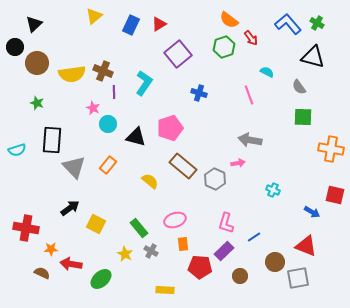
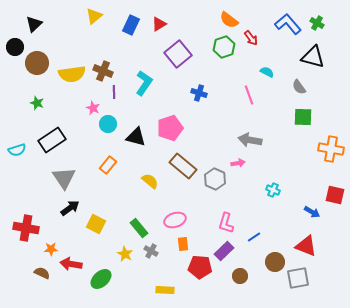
black rectangle at (52, 140): rotated 52 degrees clockwise
gray triangle at (74, 167): moved 10 px left, 11 px down; rotated 10 degrees clockwise
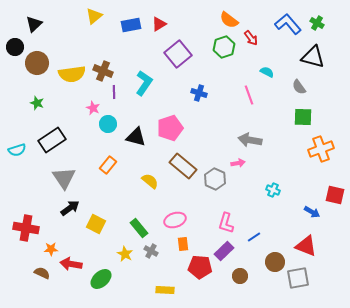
blue rectangle at (131, 25): rotated 54 degrees clockwise
orange cross at (331, 149): moved 10 px left; rotated 30 degrees counterclockwise
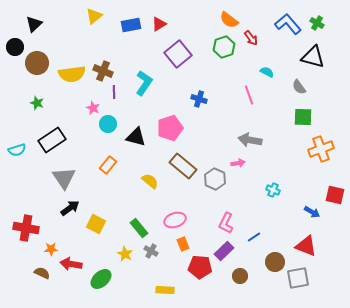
blue cross at (199, 93): moved 6 px down
pink L-shape at (226, 223): rotated 10 degrees clockwise
orange rectangle at (183, 244): rotated 16 degrees counterclockwise
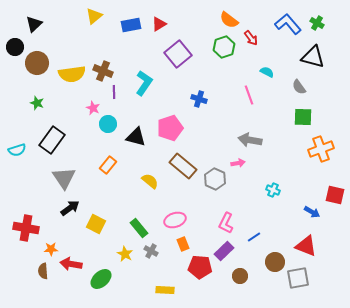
black rectangle at (52, 140): rotated 20 degrees counterclockwise
brown semicircle at (42, 273): moved 1 px right, 2 px up; rotated 119 degrees counterclockwise
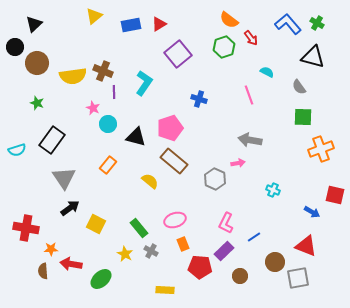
yellow semicircle at (72, 74): moved 1 px right, 2 px down
brown rectangle at (183, 166): moved 9 px left, 5 px up
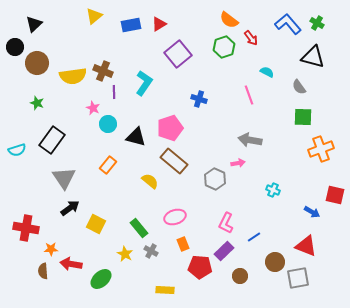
pink ellipse at (175, 220): moved 3 px up
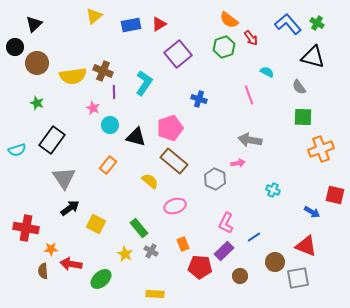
cyan circle at (108, 124): moved 2 px right, 1 px down
pink ellipse at (175, 217): moved 11 px up
yellow rectangle at (165, 290): moved 10 px left, 4 px down
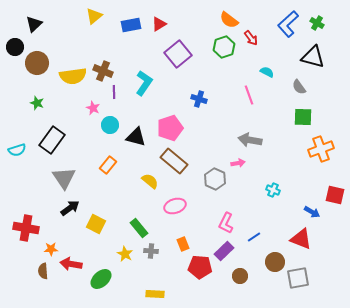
blue L-shape at (288, 24): rotated 92 degrees counterclockwise
red triangle at (306, 246): moved 5 px left, 7 px up
gray cross at (151, 251): rotated 24 degrees counterclockwise
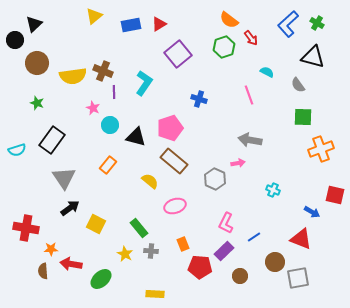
black circle at (15, 47): moved 7 px up
gray semicircle at (299, 87): moved 1 px left, 2 px up
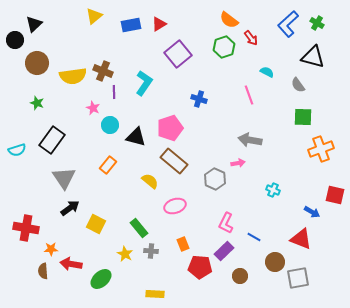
blue line at (254, 237): rotated 64 degrees clockwise
